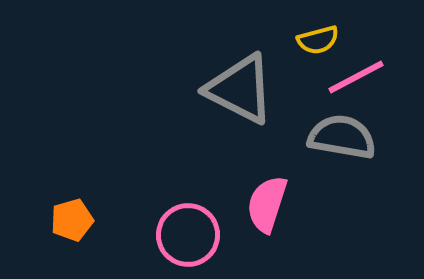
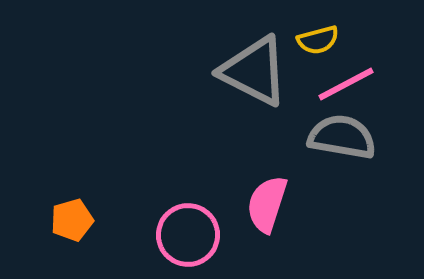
pink line: moved 10 px left, 7 px down
gray triangle: moved 14 px right, 18 px up
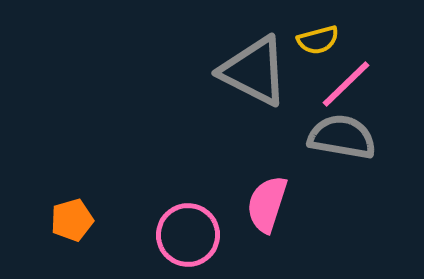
pink line: rotated 16 degrees counterclockwise
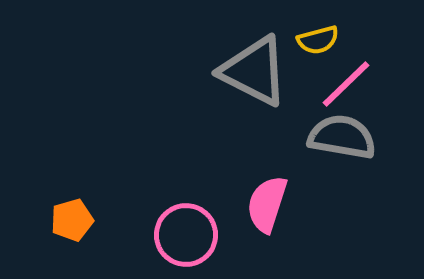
pink circle: moved 2 px left
